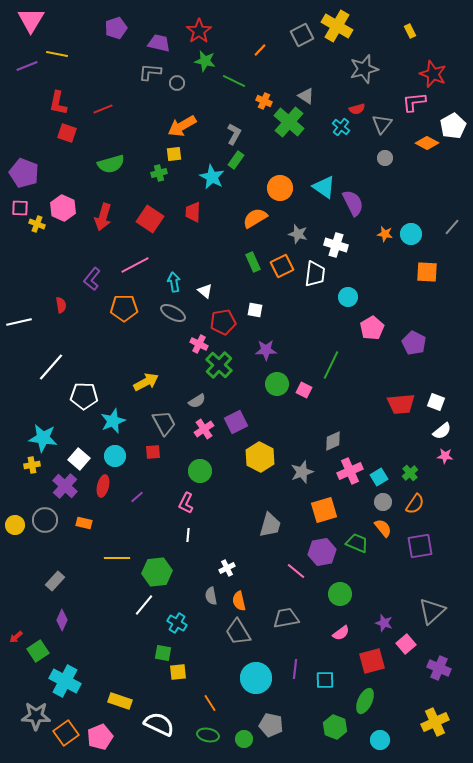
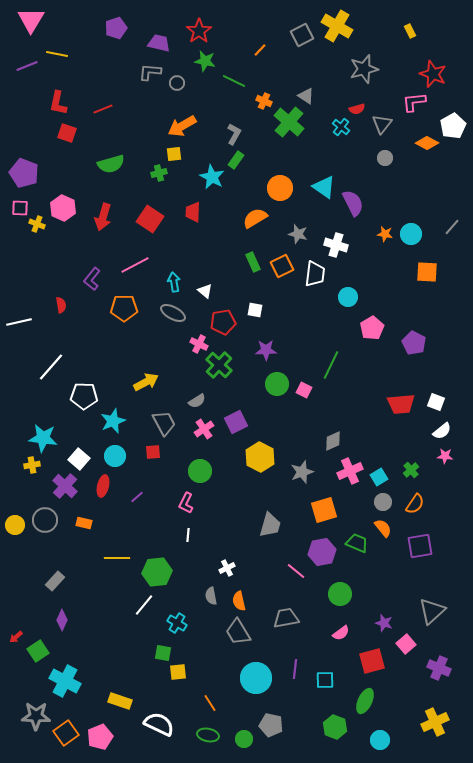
green cross at (410, 473): moved 1 px right, 3 px up
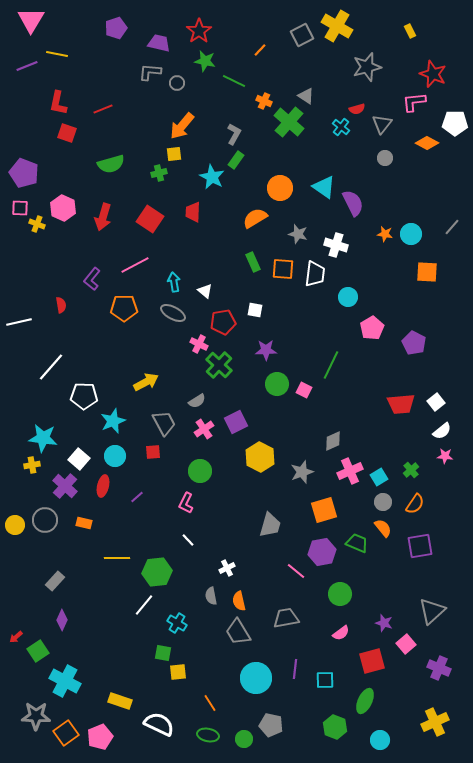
gray star at (364, 69): moved 3 px right, 2 px up
orange arrow at (182, 126): rotated 20 degrees counterclockwise
white pentagon at (453, 126): moved 2 px right, 3 px up; rotated 30 degrees clockwise
orange square at (282, 266): moved 1 px right, 3 px down; rotated 30 degrees clockwise
white square at (436, 402): rotated 30 degrees clockwise
white line at (188, 535): moved 5 px down; rotated 48 degrees counterclockwise
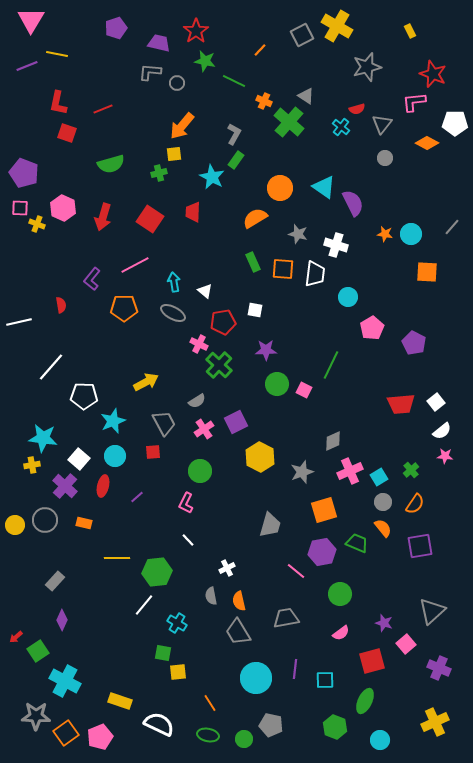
red star at (199, 31): moved 3 px left
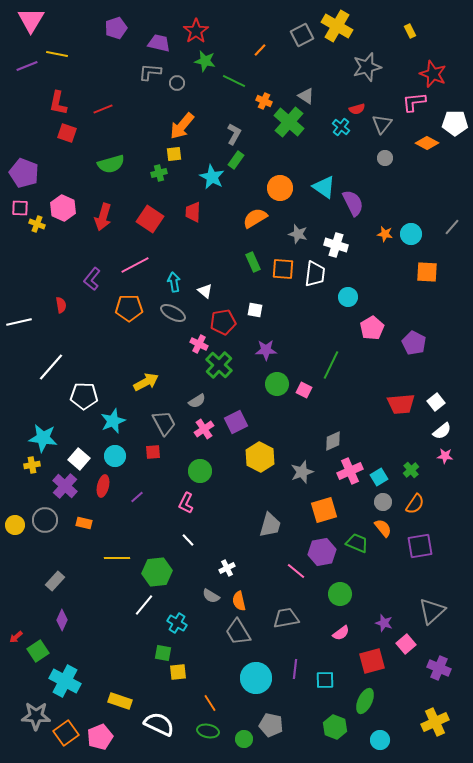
orange pentagon at (124, 308): moved 5 px right
gray semicircle at (211, 596): rotated 48 degrees counterclockwise
green ellipse at (208, 735): moved 4 px up
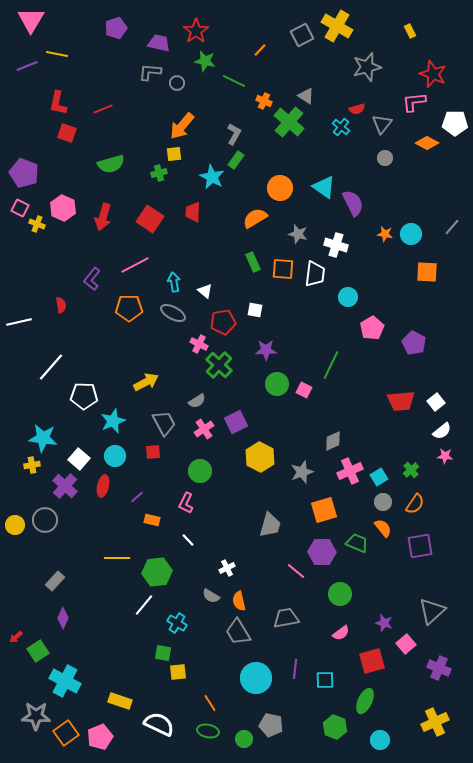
pink square at (20, 208): rotated 24 degrees clockwise
red trapezoid at (401, 404): moved 3 px up
orange rectangle at (84, 523): moved 68 px right, 3 px up
purple hexagon at (322, 552): rotated 12 degrees clockwise
purple diamond at (62, 620): moved 1 px right, 2 px up
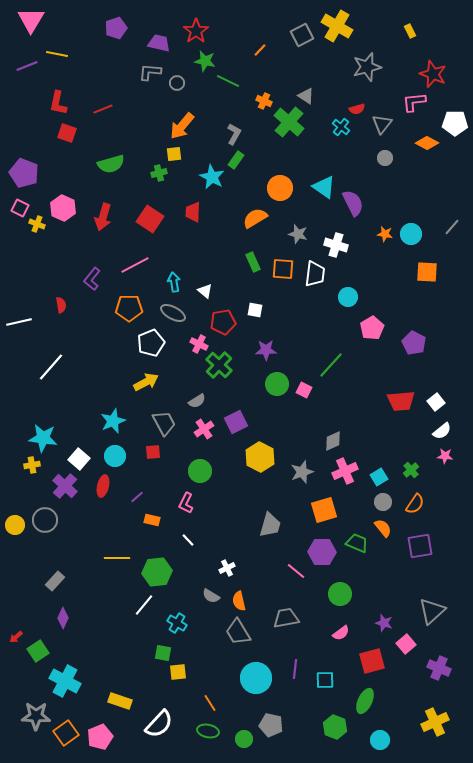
green line at (234, 81): moved 6 px left
green line at (331, 365): rotated 16 degrees clockwise
white pentagon at (84, 396): moved 67 px right, 53 px up; rotated 24 degrees counterclockwise
pink cross at (350, 471): moved 5 px left
white semicircle at (159, 724): rotated 108 degrees clockwise
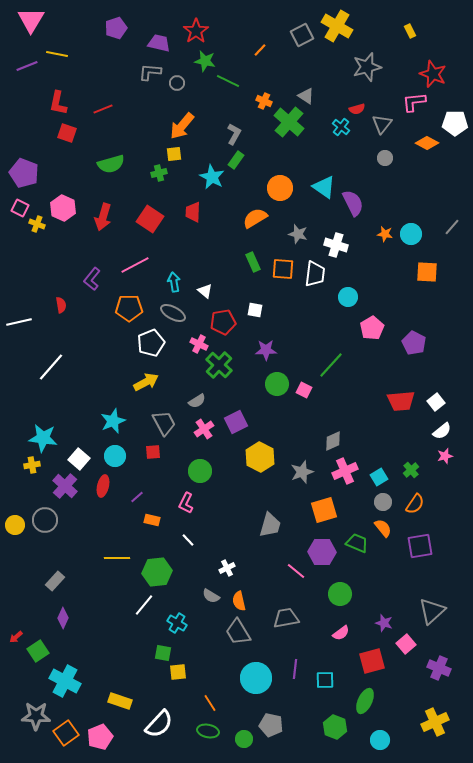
pink star at (445, 456): rotated 21 degrees counterclockwise
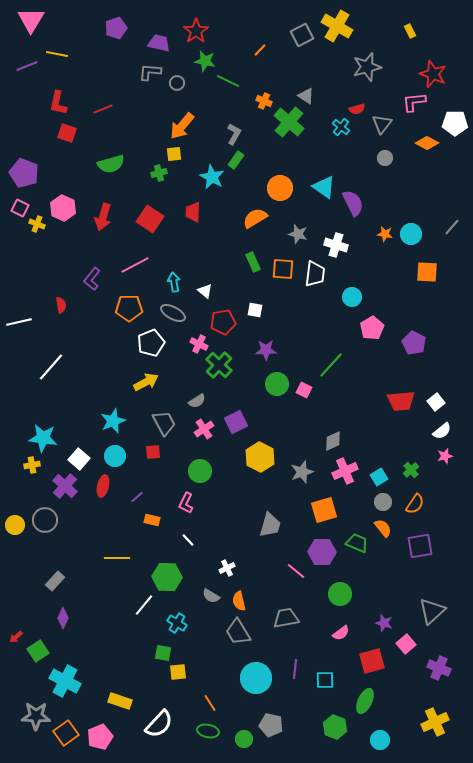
cyan circle at (348, 297): moved 4 px right
green hexagon at (157, 572): moved 10 px right, 5 px down; rotated 8 degrees clockwise
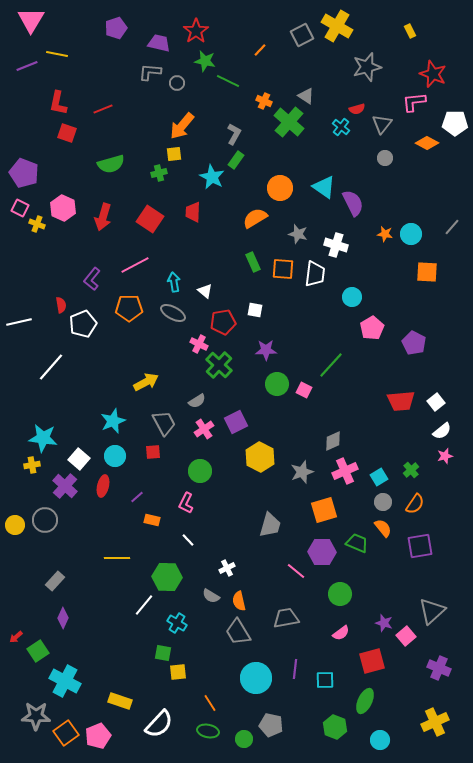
white pentagon at (151, 343): moved 68 px left, 19 px up
pink square at (406, 644): moved 8 px up
pink pentagon at (100, 737): moved 2 px left, 1 px up
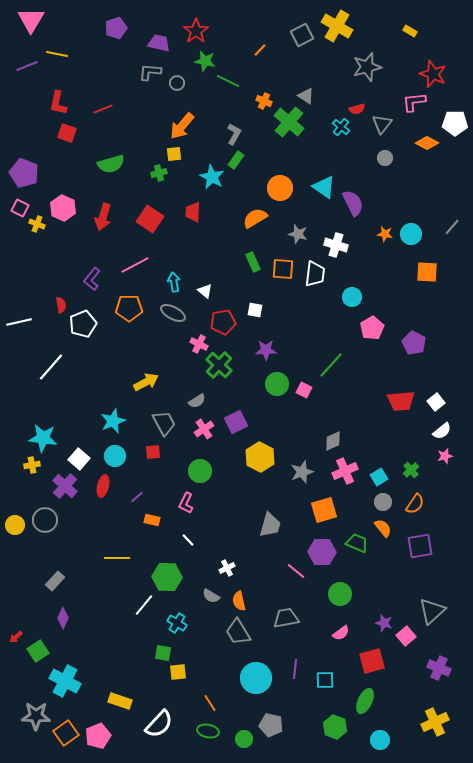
yellow rectangle at (410, 31): rotated 32 degrees counterclockwise
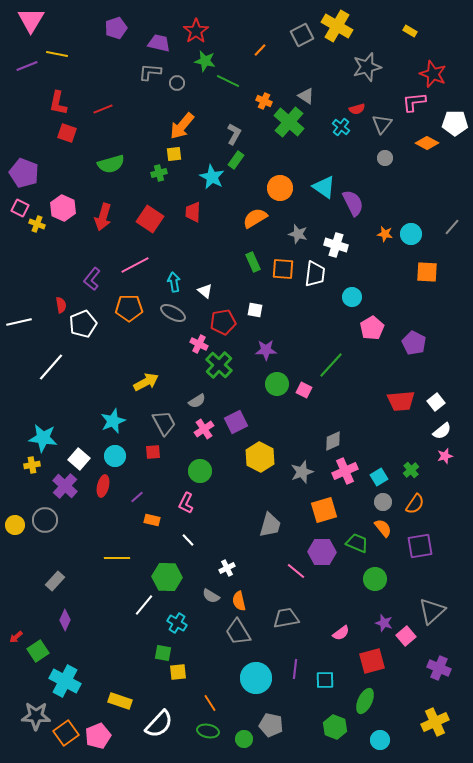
green circle at (340, 594): moved 35 px right, 15 px up
purple diamond at (63, 618): moved 2 px right, 2 px down
